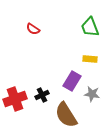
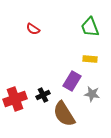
black cross: moved 1 px right
brown semicircle: moved 2 px left, 1 px up
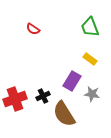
yellow rectangle: rotated 32 degrees clockwise
black cross: moved 1 px down
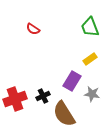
yellow rectangle: rotated 72 degrees counterclockwise
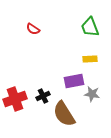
yellow rectangle: rotated 32 degrees clockwise
purple rectangle: moved 2 px right; rotated 48 degrees clockwise
